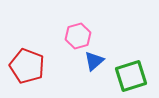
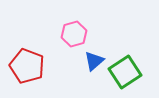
pink hexagon: moved 4 px left, 2 px up
green square: moved 6 px left, 4 px up; rotated 16 degrees counterclockwise
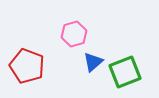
blue triangle: moved 1 px left, 1 px down
green square: rotated 12 degrees clockwise
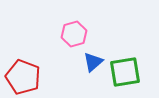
red pentagon: moved 4 px left, 11 px down
green square: rotated 12 degrees clockwise
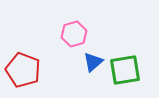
green square: moved 2 px up
red pentagon: moved 7 px up
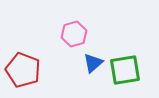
blue triangle: moved 1 px down
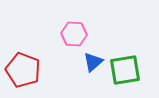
pink hexagon: rotated 20 degrees clockwise
blue triangle: moved 1 px up
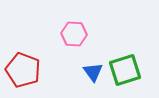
blue triangle: moved 10 px down; rotated 25 degrees counterclockwise
green square: rotated 8 degrees counterclockwise
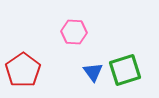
pink hexagon: moved 2 px up
red pentagon: rotated 16 degrees clockwise
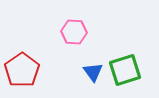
red pentagon: moved 1 px left
